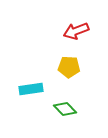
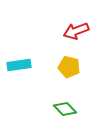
yellow pentagon: rotated 10 degrees clockwise
cyan rectangle: moved 12 px left, 24 px up
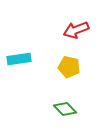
red arrow: moved 1 px up
cyan rectangle: moved 6 px up
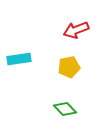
yellow pentagon: rotated 25 degrees counterclockwise
